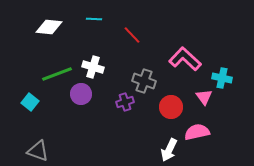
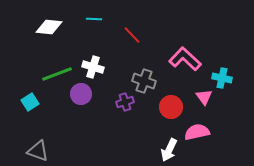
cyan square: rotated 18 degrees clockwise
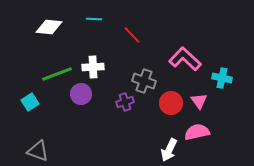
white cross: rotated 20 degrees counterclockwise
pink triangle: moved 5 px left, 4 px down
red circle: moved 4 px up
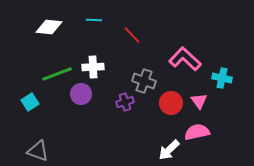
cyan line: moved 1 px down
white arrow: rotated 20 degrees clockwise
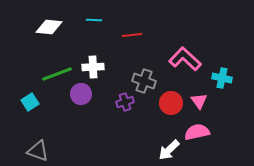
red line: rotated 54 degrees counterclockwise
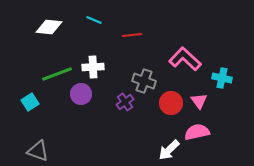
cyan line: rotated 21 degrees clockwise
purple cross: rotated 18 degrees counterclockwise
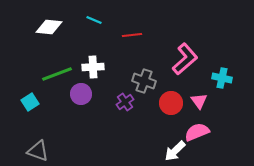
pink L-shape: rotated 96 degrees clockwise
pink semicircle: rotated 10 degrees counterclockwise
white arrow: moved 6 px right, 1 px down
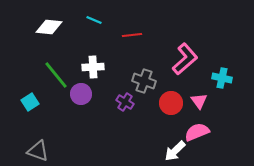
green line: moved 1 px left, 1 px down; rotated 72 degrees clockwise
purple cross: rotated 24 degrees counterclockwise
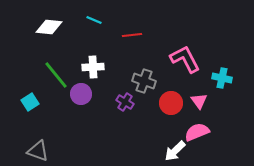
pink L-shape: rotated 76 degrees counterclockwise
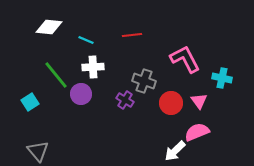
cyan line: moved 8 px left, 20 px down
purple cross: moved 2 px up
gray triangle: rotated 30 degrees clockwise
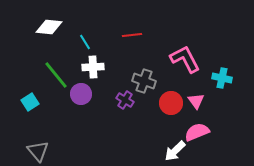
cyan line: moved 1 px left, 2 px down; rotated 35 degrees clockwise
pink triangle: moved 3 px left
